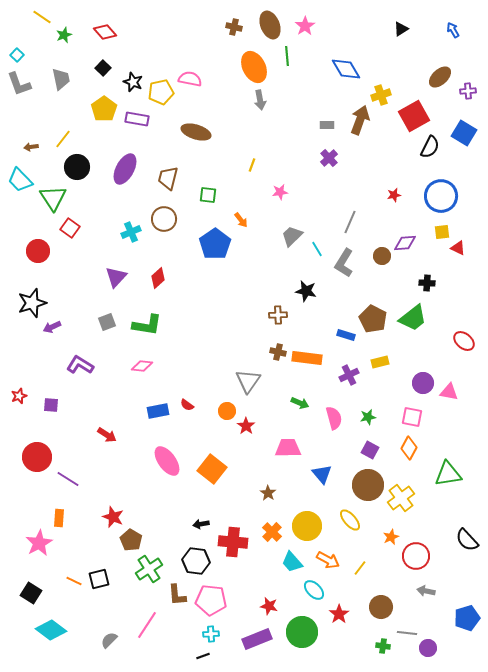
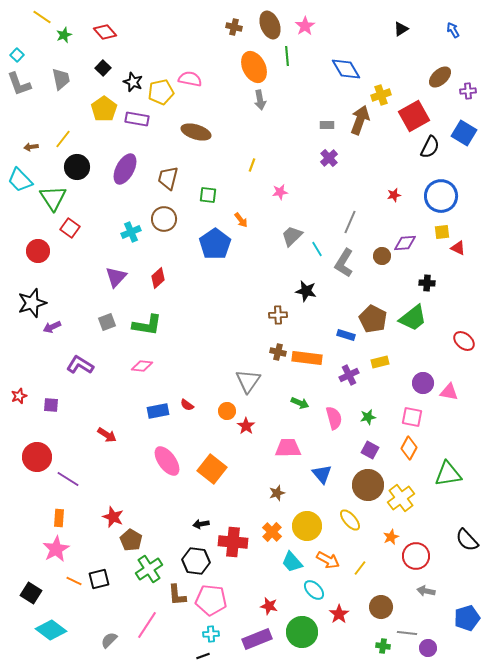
brown star at (268, 493): moved 9 px right; rotated 21 degrees clockwise
pink star at (39, 543): moved 17 px right, 6 px down
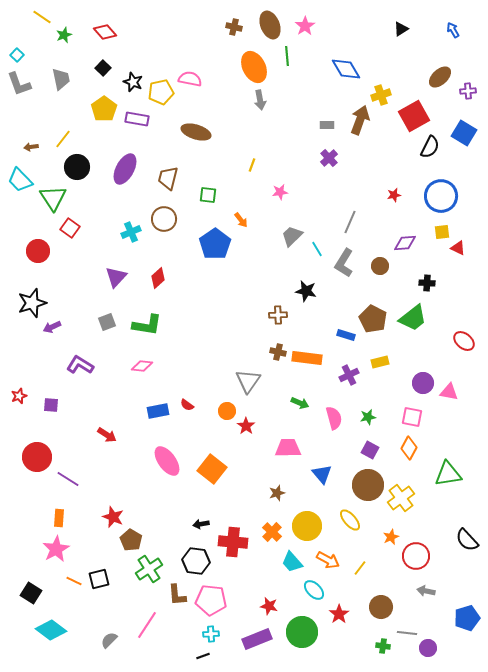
brown circle at (382, 256): moved 2 px left, 10 px down
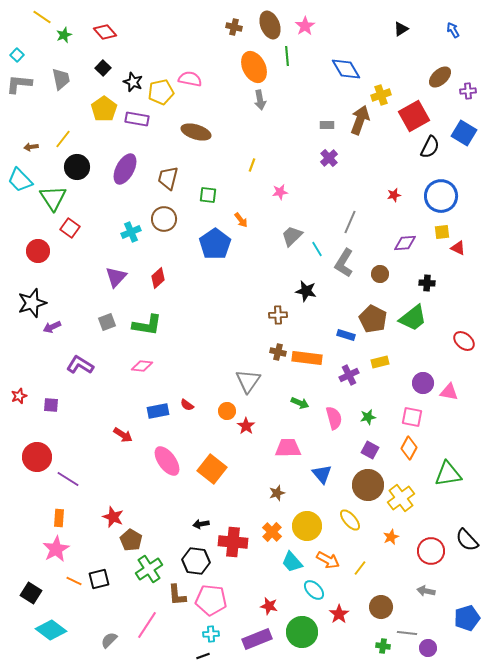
gray L-shape at (19, 84): rotated 116 degrees clockwise
brown circle at (380, 266): moved 8 px down
red arrow at (107, 435): moved 16 px right
red circle at (416, 556): moved 15 px right, 5 px up
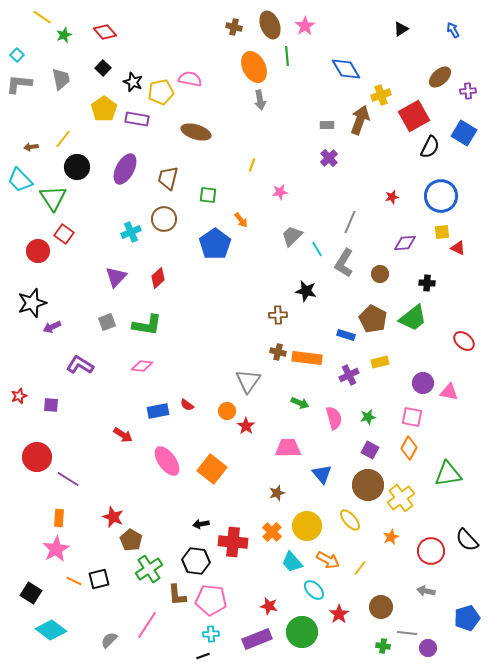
red star at (394, 195): moved 2 px left, 2 px down
red square at (70, 228): moved 6 px left, 6 px down
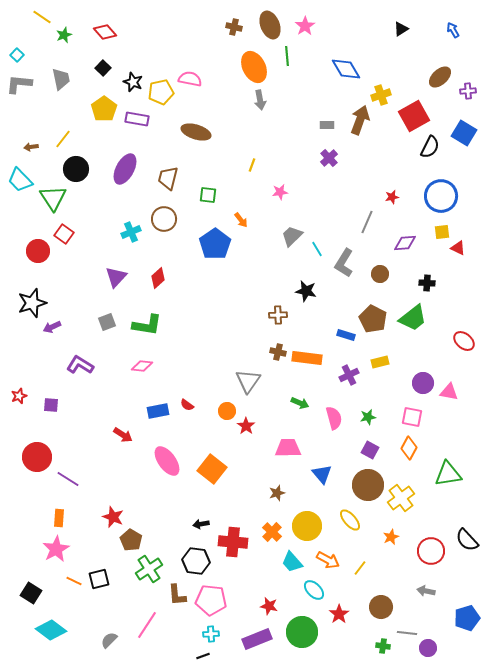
black circle at (77, 167): moved 1 px left, 2 px down
gray line at (350, 222): moved 17 px right
